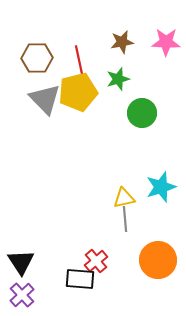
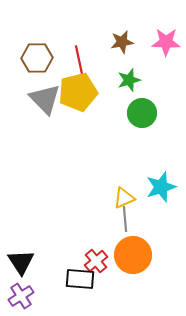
green star: moved 11 px right, 1 px down
yellow triangle: rotated 10 degrees counterclockwise
orange circle: moved 25 px left, 5 px up
purple cross: moved 1 px left, 1 px down; rotated 10 degrees clockwise
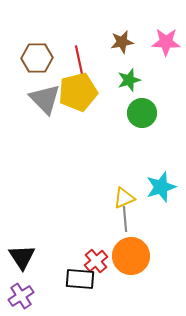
orange circle: moved 2 px left, 1 px down
black triangle: moved 1 px right, 5 px up
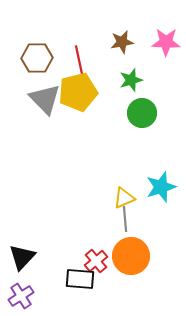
green star: moved 2 px right
black triangle: rotated 16 degrees clockwise
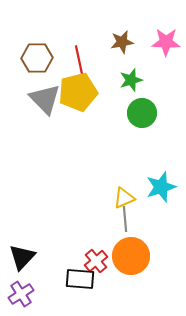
purple cross: moved 2 px up
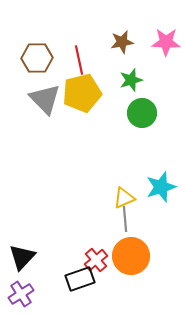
yellow pentagon: moved 4 px right, 1 px down
red cross: moved 1 px up
black rectangle: rotated 24 degrees counterclockwise
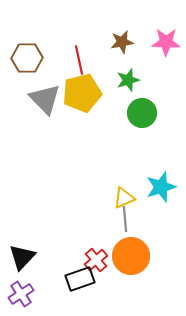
brown hexagon: moved 10 px left
green star: moved 3 px left
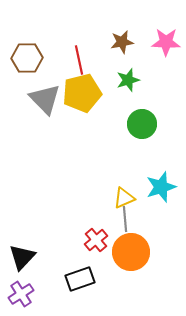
green circle: moved 11 px down
orange circle: moved 4 px up
red cross: moved 20 px up
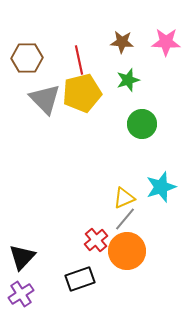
brown star: rotated 15 degrees clockwise
gray line: rotated 45 degrees clockwise
orange circle: moved 4 px left, 1 px up
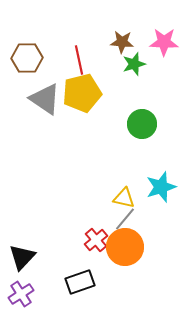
pink star: moved 2 px left
green star: moved 6 px right, 16 px up
gray triangle: rotated 12 degrees counterclockwise
yellow triangle: rotated 35 degrees clockwise
orange circle: moved 2 px left, 4 px up
black rectangle: moved 3 px down
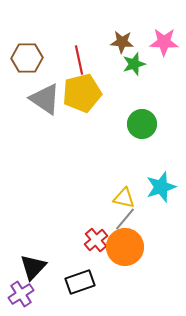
black triangle: moved 11 px right, 10 px down
